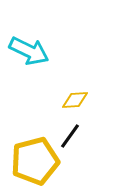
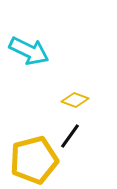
yellow diamond: rotated 24 degrees clockwise
yellow pentagon: moved 1 px left, 1 px up
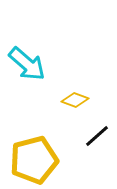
cyan arrow: moved 2 px left, 13 px down; rotated 15 degrees clockwise
black line: moved 27 px right; rotated 12 degrees clockwise
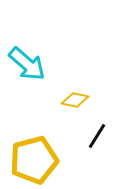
yellow diamond: rotated 8 degrees counterclockwise
black line: rotated 16 degrees counterclockwise
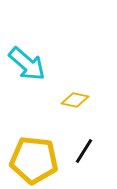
black line: moved 13 px left, 15 px down
yellow pentagon: rotated 21 degrees clockwise
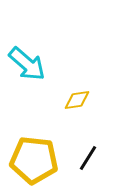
yellow diamond: moved 2 px right; rotated 20 degrees counterclockwise
black line: moved 4 px right, 7 px down
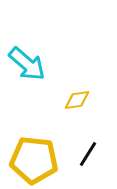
black line: moved 4 px up
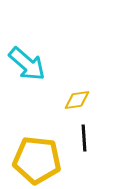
black line: moved 4 px left, 16 px up; rotated 36 degrees counterclockwise
yellow pentagon: moved 3 px right
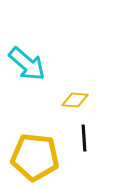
yellow diamond: moved 2 px left; rotated 12 degrees clockwise
yellow pentagon: moved 2 px left, 3 px up
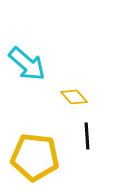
yellow diamond: moved 1 px left, 3 px up; rotated 44 degrees clockwise
black line: moved 3 px right, 2 px up
